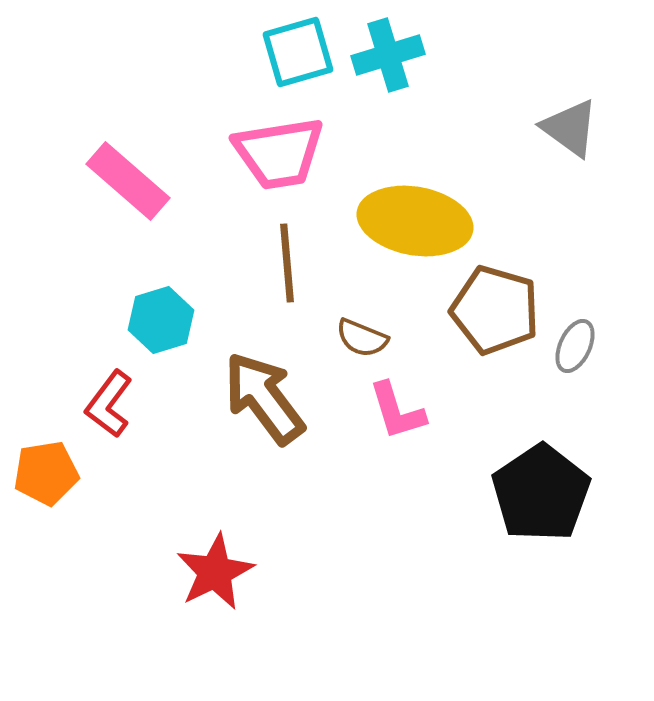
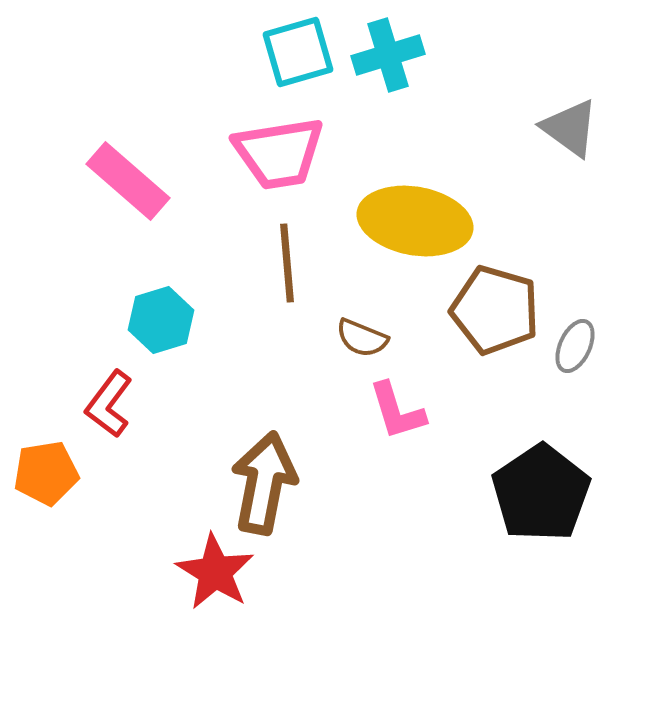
brown arrow: moved 85 px down; rotated 48 degrees clockwise
red star: rotated 14 degrees counterclockwise
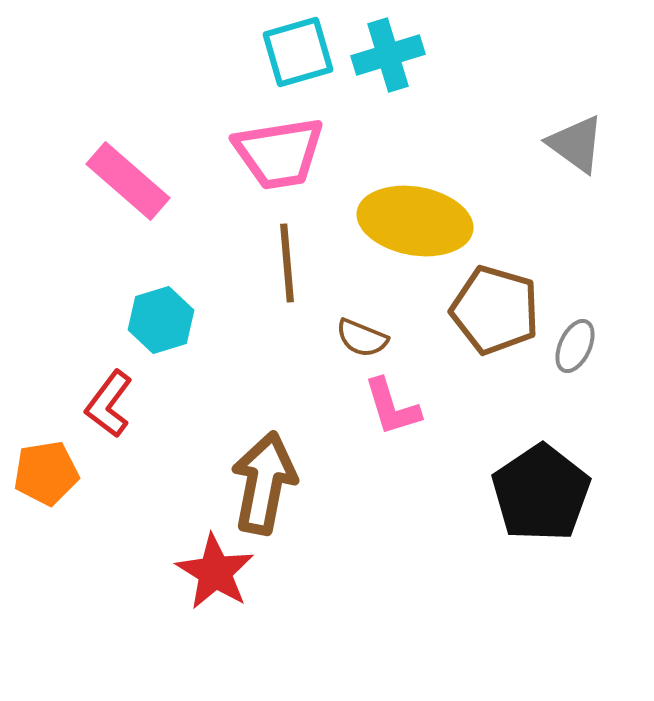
gray triangle: moved 6 px right, 16 px down
pink L-shape: moved 5 px left, 4 px up
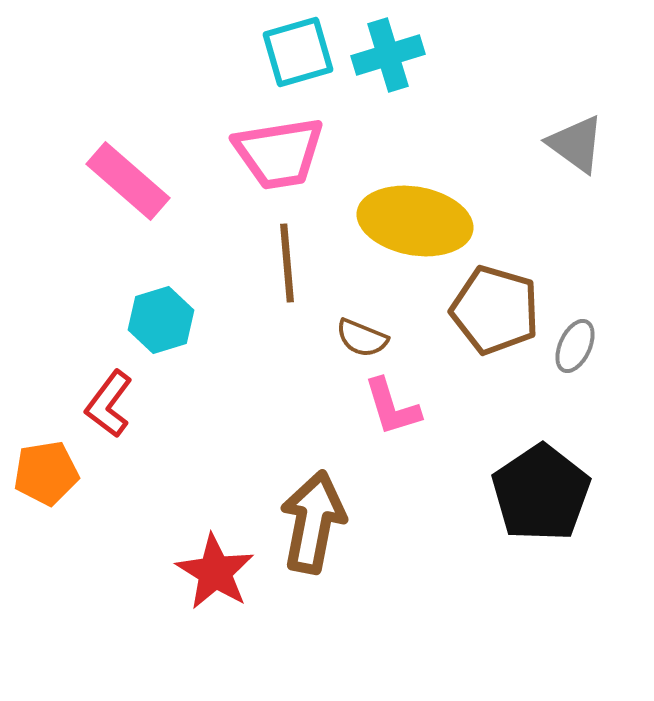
brown arrow: moved 49 px right, 39 px down
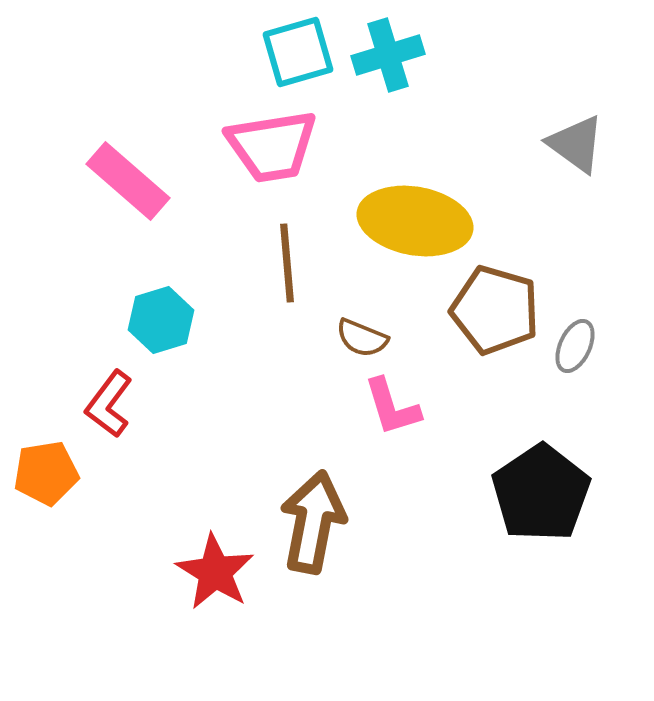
pink trapezoid: moved 7 px left, 7 px up
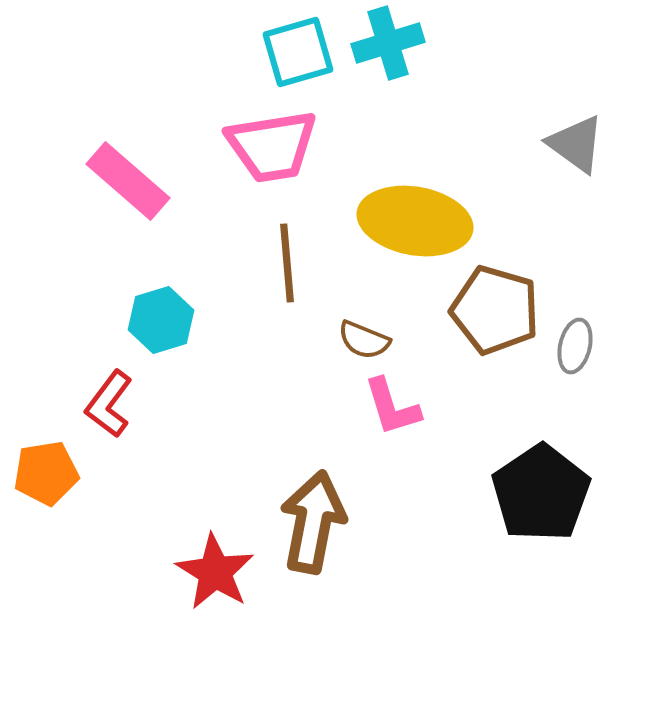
cyan cross: moved 12 px up
brown semicircle: moved 2 px right, 2 px down
gray ellipse: rotated 12 degrees counterclockwise
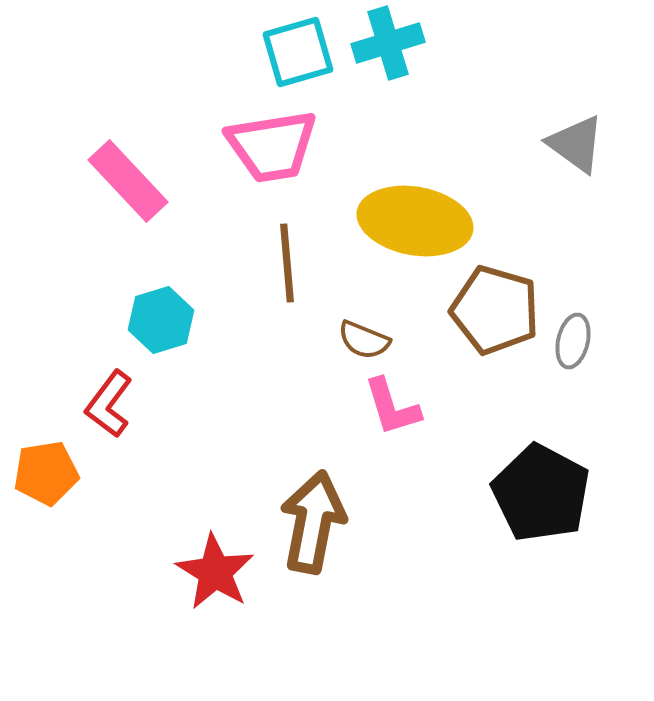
pink rectangle: rotated 6 degrees clockwise
gray ellipse: moved 2 px left, 5 px up
black pentagon: rotated 10 degrees counterclockwise
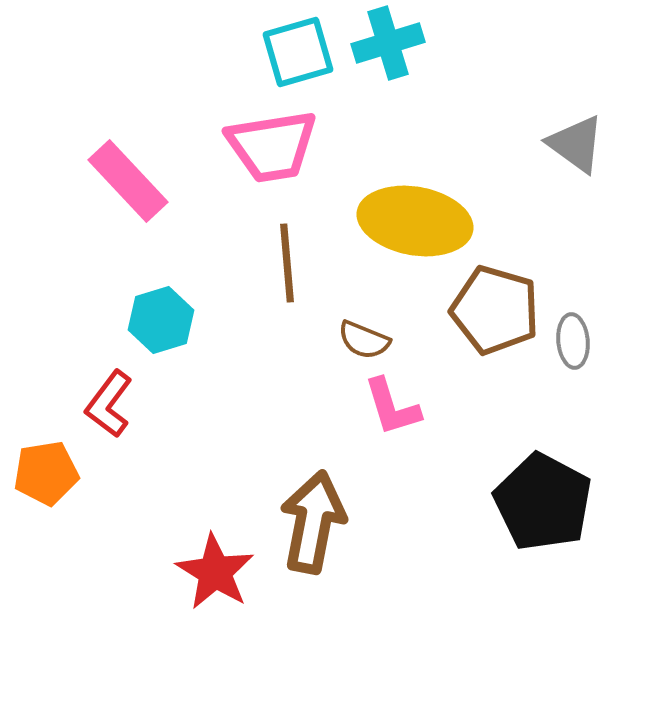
gray ellipse: rotated 18 degrees counterclockwise
black pentagon: moved 2 px right, 9 px down
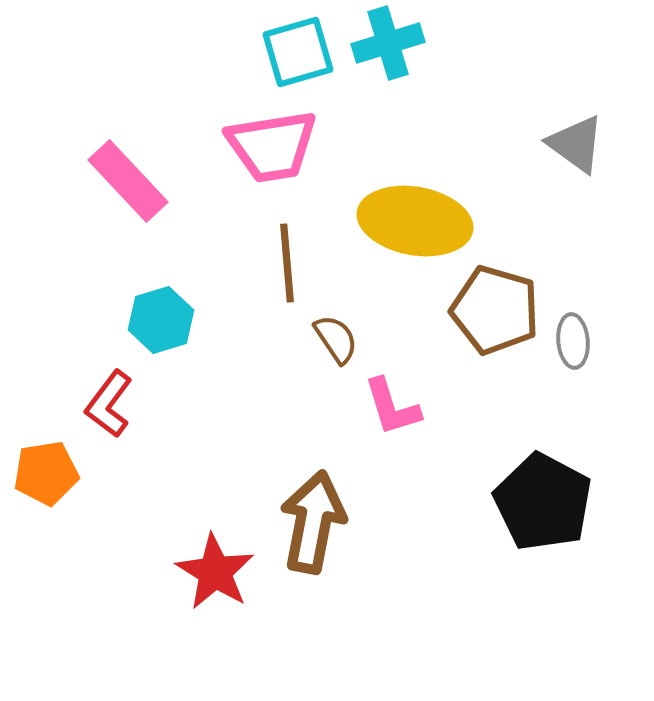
brown semicircle: moved 28 px left, 1 px up; rotated 146 degrees counterclockwise
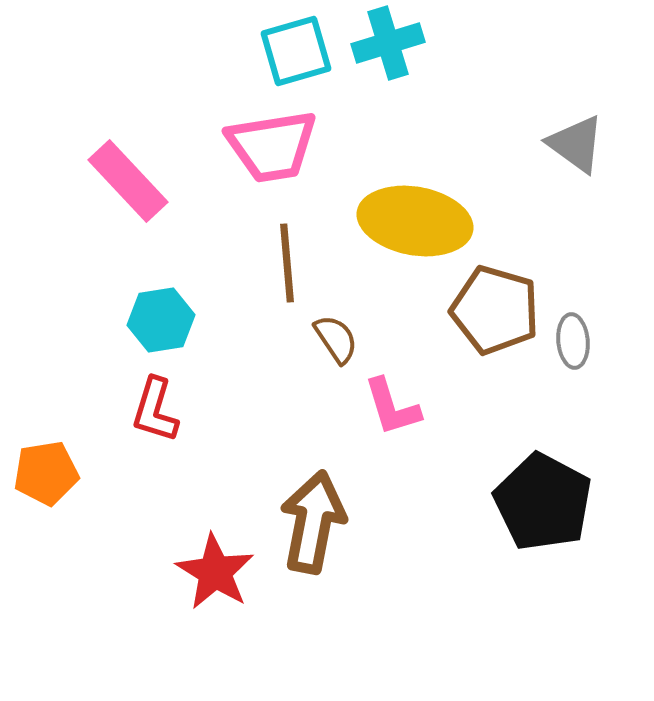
cyan square: moved 2 px left, 1 px up
cyan hexagon: rotated 8 degrees clockwise
red L-shape: moved 46 px right, 6 px down; rotated 20 degrees counterclockwise
